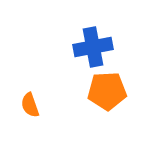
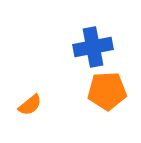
orange semicircle: rotated 110 degrees counterclockwise
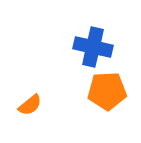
blue cross: rotated 24 degrees clockwise
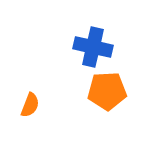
orange semicircle: rotated 30 degrees counterclockwise
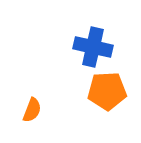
orange semicircle: moved 2 px right, 5 px down
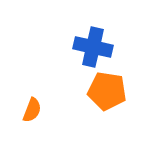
orange pentagon: rotated 12 degrees clockwise
